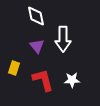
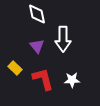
white diamond: moved 1 px right, 2 px up
yellow rectangle: moved 1 px right; rotated 64 degrees counterclockwise
red L-shape: moved 1 px up
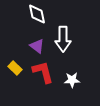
purple triangle: rotated 14 degrees counterclockwise
red L-shape: moved 7 px up
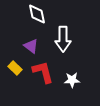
purple triangle: moved 6 px left
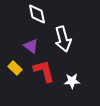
white arrow: rotated 15 degrees counterclockwise
red L-shape: moved 1 px right, 1 px up
white star: moved 1 px down
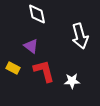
white arrow: moved 17 px right, 3 px up
yellow rectangle: moved 2 px left; rotated 16 degrees counterclockwise
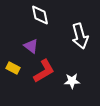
white diamond: moved 3 px right, 1 px down
red L-shape: rotated 75 degrees clockwise
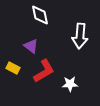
white arrow: rotated 20 degrees clockwise
white star: moved 2 px left, 3 px down
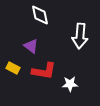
red L-shape: rotated 40 degrees clockwise
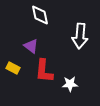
red L-shape: rotated 85 degrees clockwise
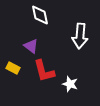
red L-shape: rotated 20 degrees counterclockwise
white star: rotated 21 degrees clockwise
